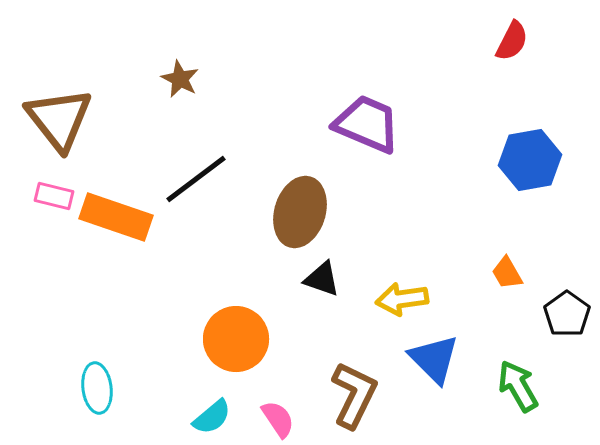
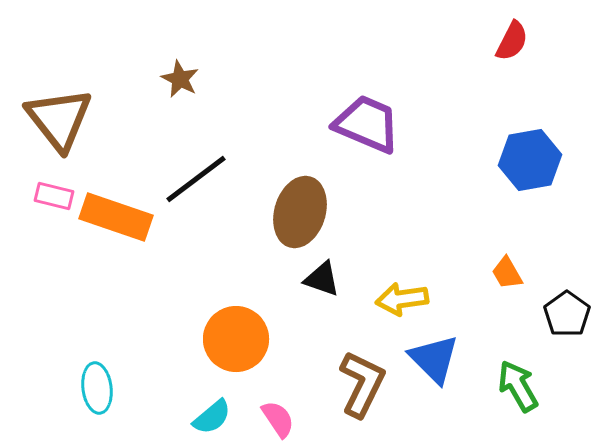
brown L-shape: moved 8 px right, 11 px up
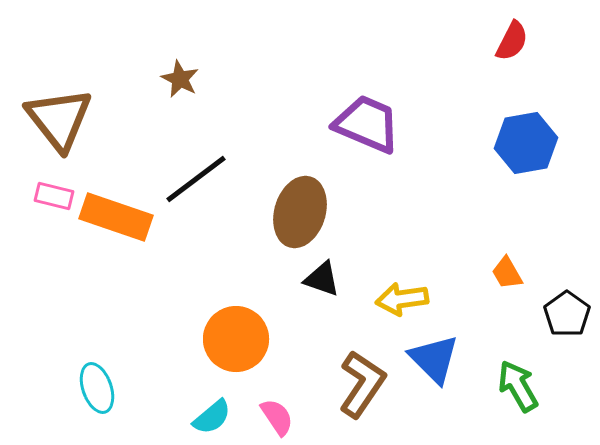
blue hexagon: moved 4 px left, 17 px up
brown L-shape: rotated 8 degrees clockwise
cyan ellipse: rotated 12 degrees counterclockwise
pink semicircle: moved 1 px left, 2 px up
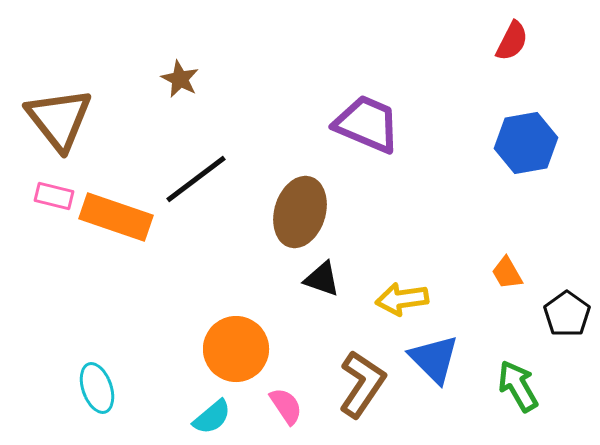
orange circle: moved 10 px down
pink semicircle: moved 9 px right, 11 px up
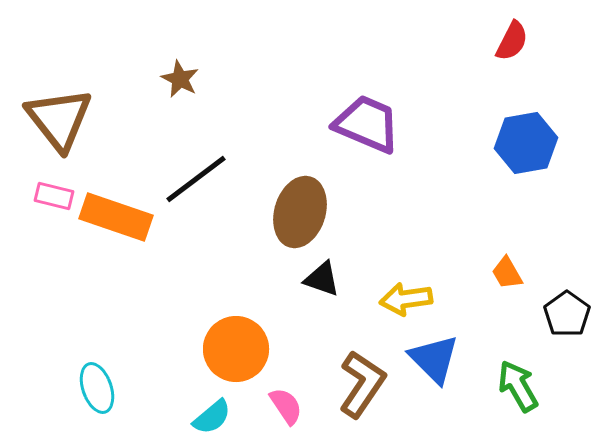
yellow arrow: moved 4 px right
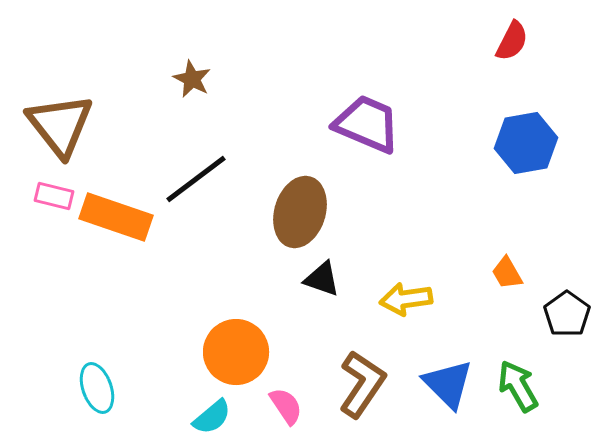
brown star: moved 12 px right
brown triangle: moved 1 px right, 6 px down
orange circle: moved 3 px down
blue triangle: moved 14 px right, 25 px down
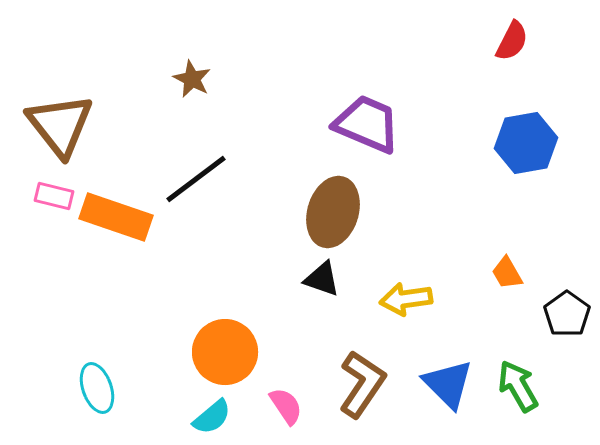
brown ellipse: moved 33 px right
orange circle: moved 11 px left
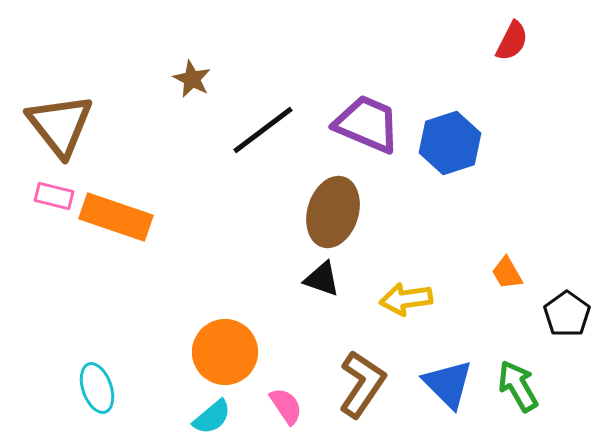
blue hexagon: moved 76 px left; rotated 8 degrees counterclockwise
black line: moved 67 px right, 49 px up
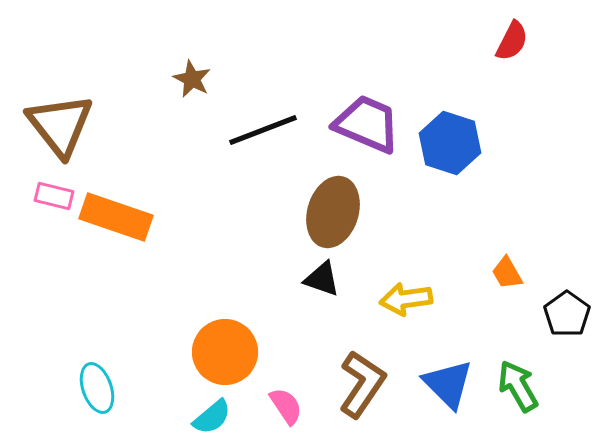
black line: rotated 16 degrees clockwise
blue hexagon: rotated 24 degrees counterclockwise
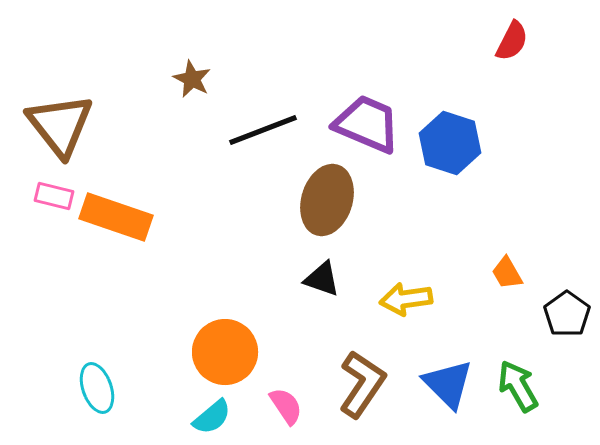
brown ellipse: moved 6 px left, 12 px up
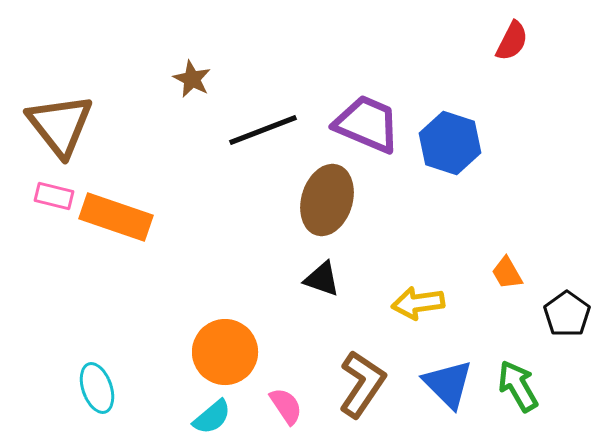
yellow arrow: moved 12 px right, 4 px down
